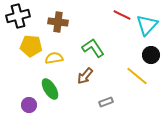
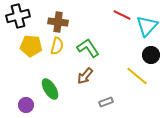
cyan triangle: moved 1 px down
green L-shape: moved 5 px left
yellow semicircle: moved 3 px right, 12 px up; rotated 114 degrees clockwise
purple circle: moved 3 px left
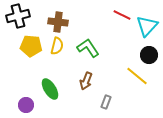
black circle: moved 2 px left
brown arrow: moved 1 px right, 5 px down; rotated 18 degrees counterclockwise
gray rectangle: rotated 48 degrees counterclockwise
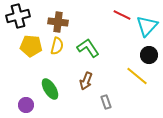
gray rectangle: rotated 40 degrees counterclockwise
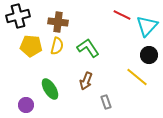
yellow line: moved 1 px down
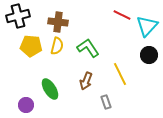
yellow line: moved 17 px left, 3 px up; rotated 25 degrees clockwise
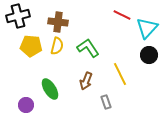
cyan triangle: moved 2 px down
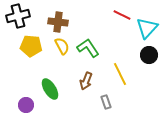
yellow semicircle: moved 5 px right; rotated 42 degrees counterclockwise
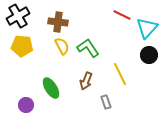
black cross: rotated 15 degrees counterclockwise
yellow pentagon: moved 9 px left
green ellipse: moved 1 px right, 1 px up
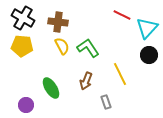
black cross: moved 5 px right, 2 px down; rotated 30 degrees counterclockwise
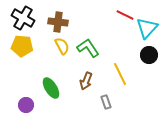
red line: moved 3 px right
